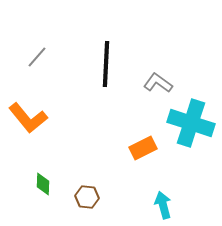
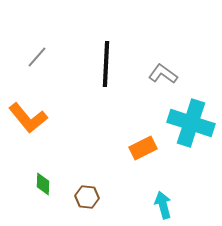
gray L-shape: moved 5 px right, 9 px up
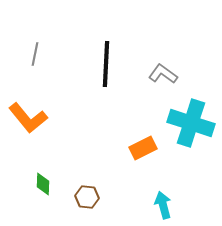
gray line: moved 2 px left, 3 px up; rotated 30 degrees counterclockwise
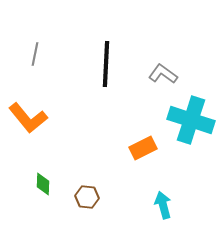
cyan cross: moved 3 px up
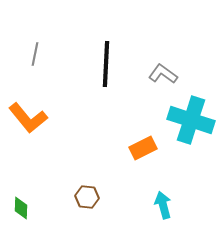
green diamond: moved 22 px left, 24 px down
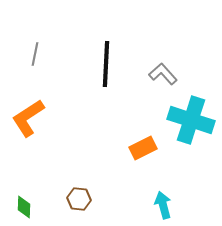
gray L-shape: rotated 12 degrees clockwise
orange L-shape: rotated 96 degrees clockwise
brown hexagon: moved 8 px left, 2 px down
green diamond: moved 3 px right, 1 px up
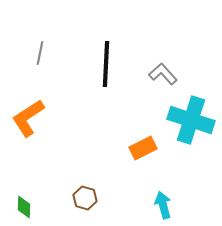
gray line: moved 5 px right, 1 px up
brown hexagon: moved 6 px right, 1 px up; rotated 10 degrees clockwise
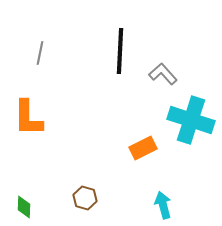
black line: moved 14 px right, 13 px up
orange L-shape: rotated 57 degrees counterclockwise
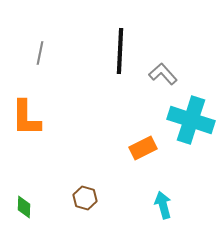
orange L-shape: moved 2 px left
